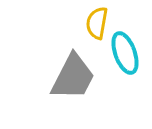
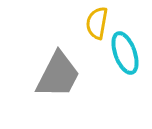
gray trapezoid: moved 15 px left, 2 px up
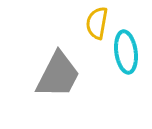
cyan ellipse: moved 1 px right, 1 px up; rotated 12 degrees clockwise
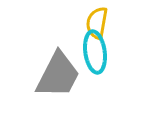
cyan ellipse: moved 31 px left
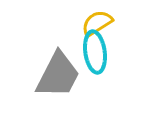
yellow semicircle: rotated 48 degrees clockwise
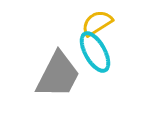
cyan ellipse: rotated 21 degrees counterclockwise
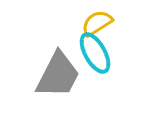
cyan ellipse: moved 1 px down
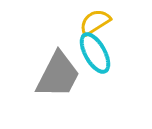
yellow semicircle: moved 2 px left, 1 px up
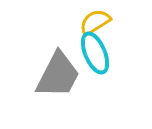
cyan ellipse: rotated 6 degrees clockwise
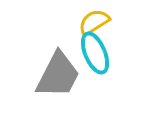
yellow semicircle: moved 1 px left
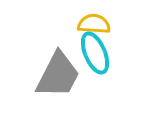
yellow semicircle: moved 2 px down; rotated 36 degrees clockwise
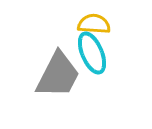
cyan ellipse: moved 3 px left
